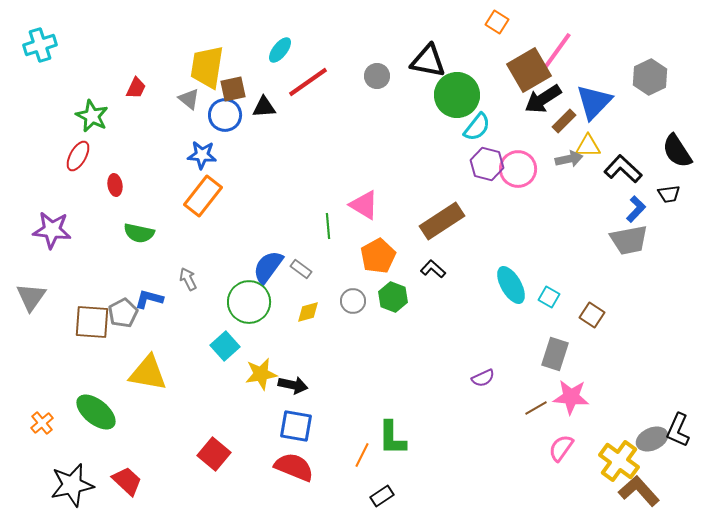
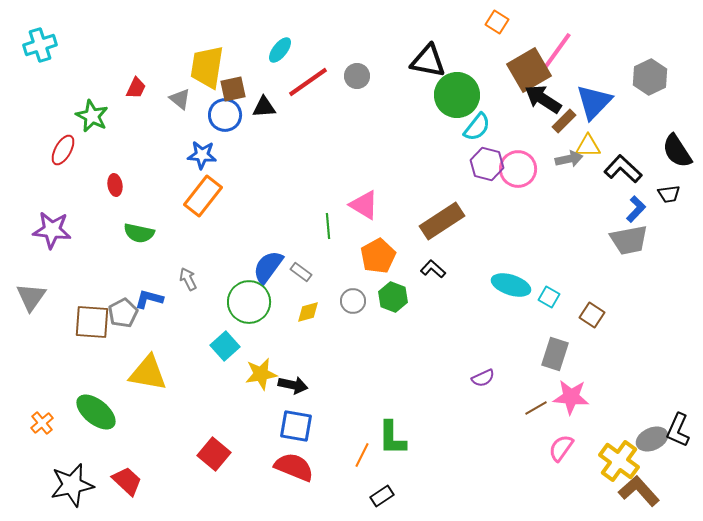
gray circle at (377, 76): moved 20 px left
gray triangle at (189, 99): moved 9 px left
black arrow at (543, 99): rotated 66 degrees clockwise
red ellipse at (78, 156): moved 15 px left, 6 px up
gray rectangle at (301, 269): moved 3 px down
cyan ellipse at (511, 285): rotated 42 degrees counterclockwise
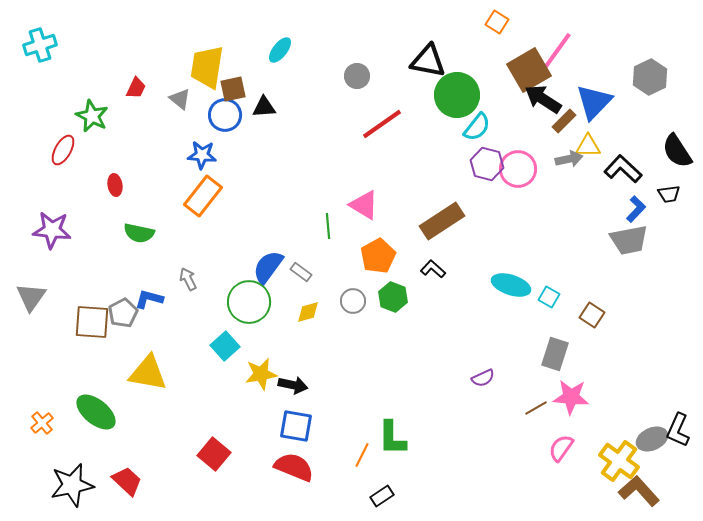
red line at (308, 82): moved 74 px right, 42 px down
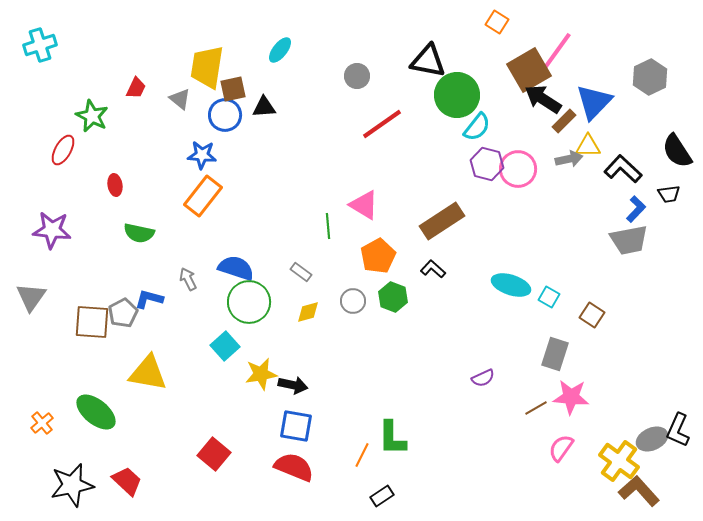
blue semicircle at (268, 267): moved 32 px left, 1 px down; rotated 72 degrees clockwise
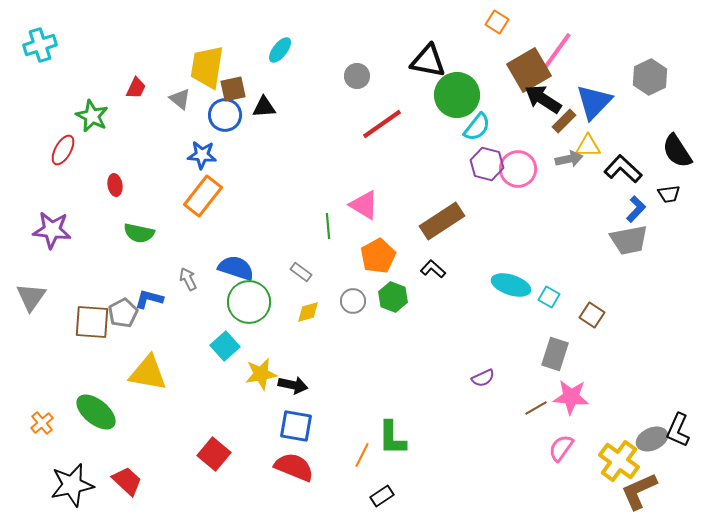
brown L-shape at (639, 491): rotated 72 degrees counterclockwise
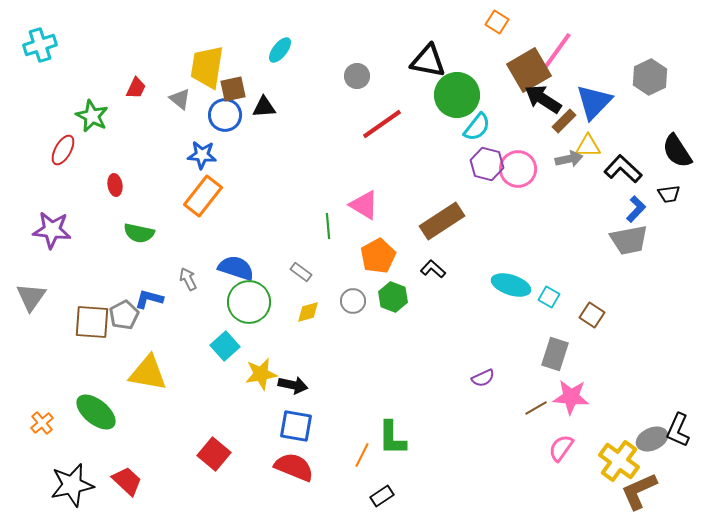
gray pentagon at (123, 313): moved 1 px right, 2 px down
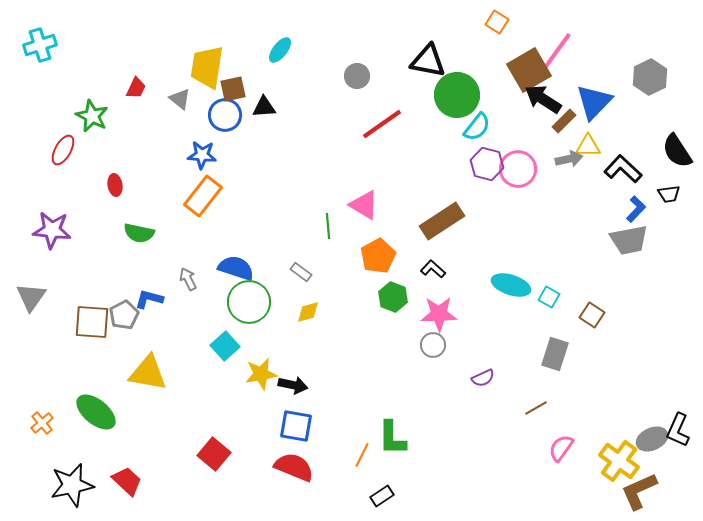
gray circle at (353, 301): moved 80 px right, 44 px down
pink star at (571, 397): moved 132 px left, 83 px up; rotated 6 degrees counterclockwise
